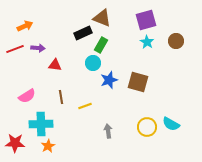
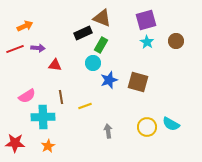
cyan cross: moved 2 px right, 7 px up
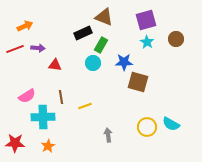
brown triangle: moved 2 px right, 1 px up
brown circle: moved 2 px up
blue star: moved 15 px right, 18 px up; rotated 18 degrees clockwise
gray arrow: moved 4 px down
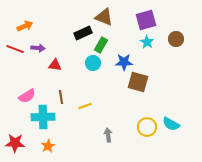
red line: rotated 42 degrees clockwise
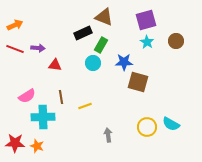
orange arrow: moved 10 px left, 1 px up
brown circle: moved 2 px down
orange star: moved 11 px left; rotated 24 degrees counterclockwise
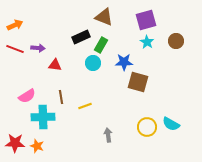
black rectangle: moved 2 px left, 4 px down
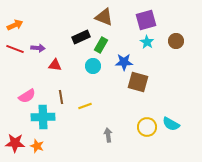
cyan circle: moved 3 px down
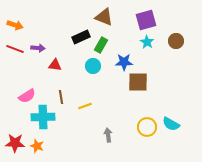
orange arrow: rotated 42 degrees clockwise
brown square: rotated 15 degrees counterclockwise
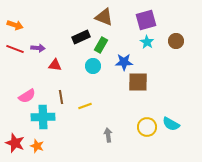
red star: rotated 18 degrees clockwise
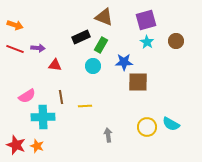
yellow line: rotated 16 degrees clockwise
red star: moved 1 px right, 2 px down
